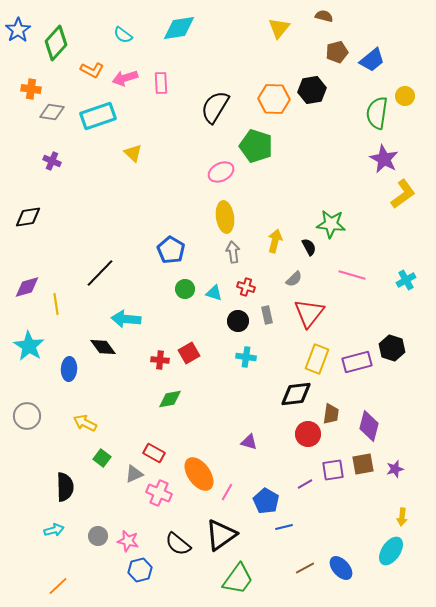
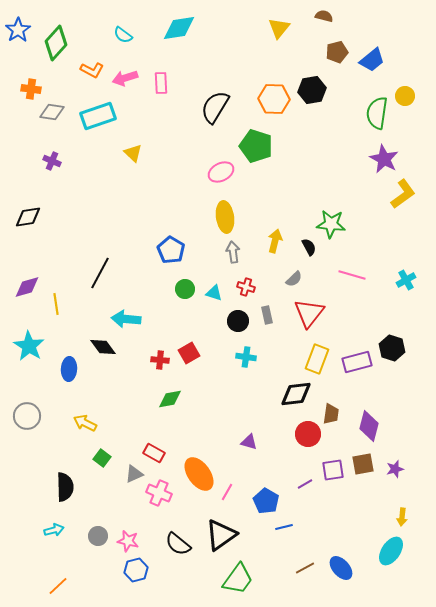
black line at (100, 273): rotated 16 degrees counterclockwise
blue hexagon at (140, 570): moved 4 px left
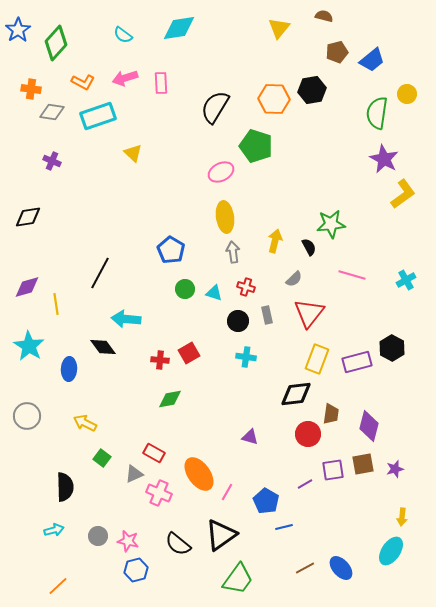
orange L-shape at (92, 70): moved 9 px left, 12 px down
yellow circle at (405, 96): moved 2 px right, 2 px up
green star at (331, 224): rotated 12 degrees counterclockwise
black hexagon at (392, 348): rotated 10 degrees clockwise
purple triangle at (249, 442): moved 1 px right, 5 px up
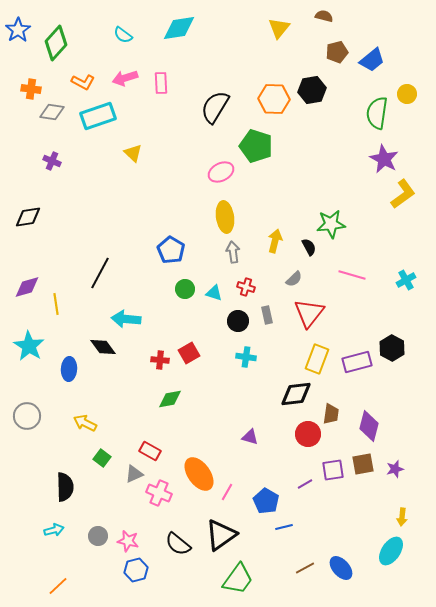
red rectangle at (154, 453): moved 4 px left, 2 px up
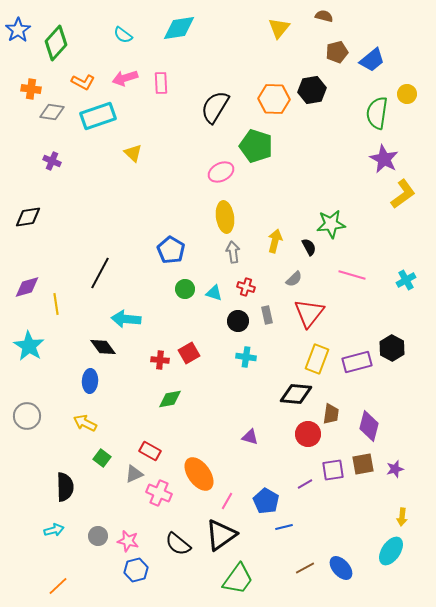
blue ellipse at (69, 369): moved 21 px right, 12 px down
black diamond at (296, 394): rotated 12 degrees clockwise
pink line at (227, 492): moved 9 px down
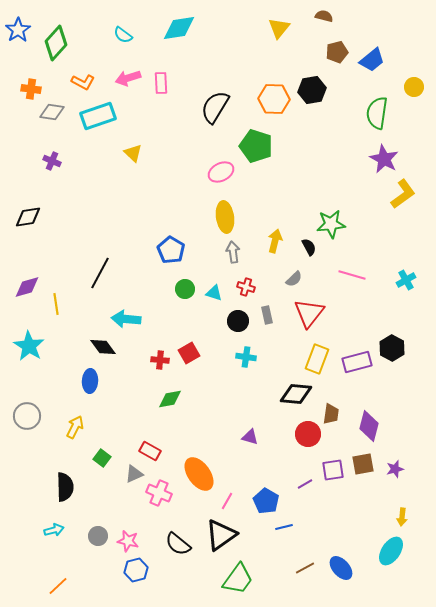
pink arrow at (125, 78): moved 3 px right
yellow circle at (407, 94): moved 7 px right, 7 px up
yellow arrow at (85, 423): moved 10 px left, 4 px down; rotated 90 degrees clockwise
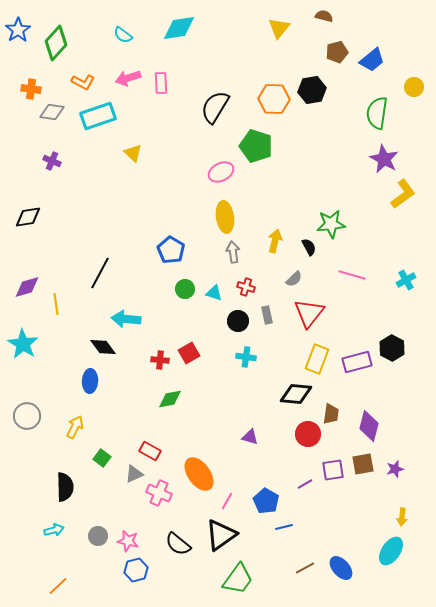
cyan star at (29, 346): moved 6 px left, 2 px up
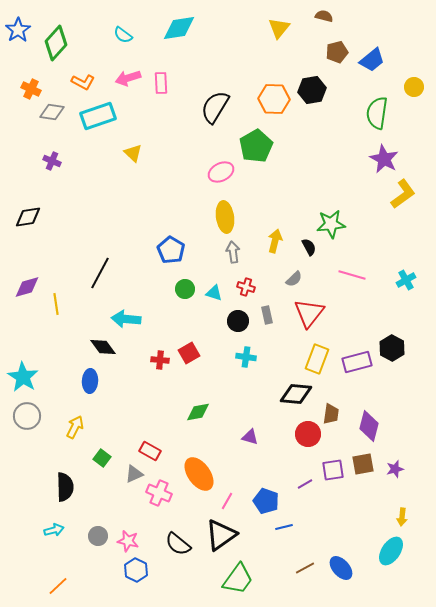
orange cross at (31, 89): rotated 18 degrees clockwise
green pentagon at (256, 146): rotated 24 degrees clockwise
cyan star at (23, 344): moved 33 px down
green diamond at (170, 399): moved 28 px right, 13 px down
blue pentagon at (266, 501): rotated 10 degrees counterclockwise
blue hexagon at (136, 570): rotated 20 degrees counterclockwise
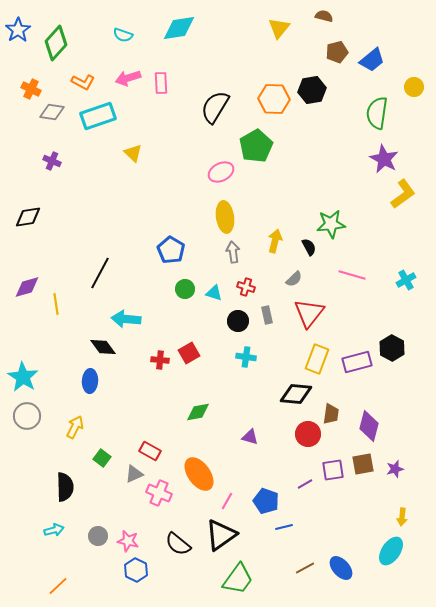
cyan semicircle at (123, 35): rotated 18 degrees counterclockwise
